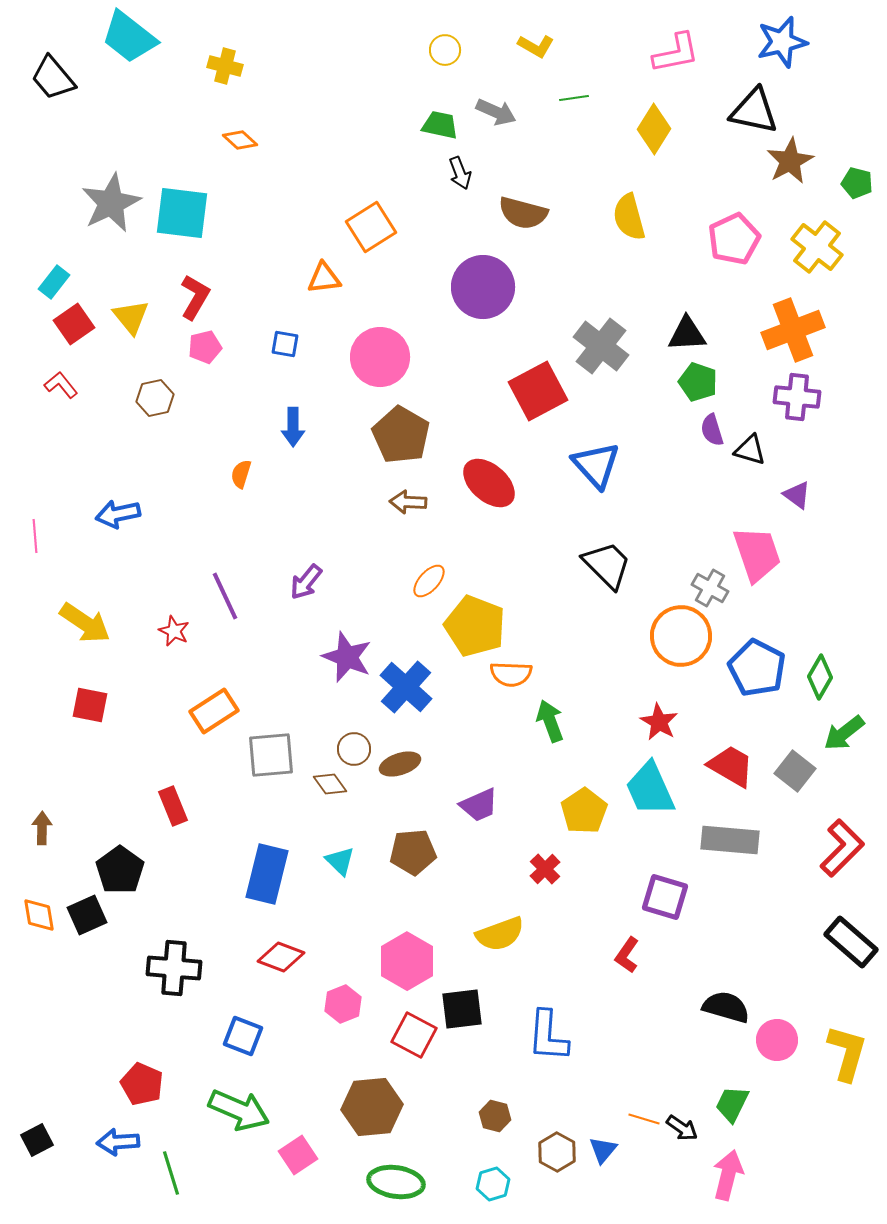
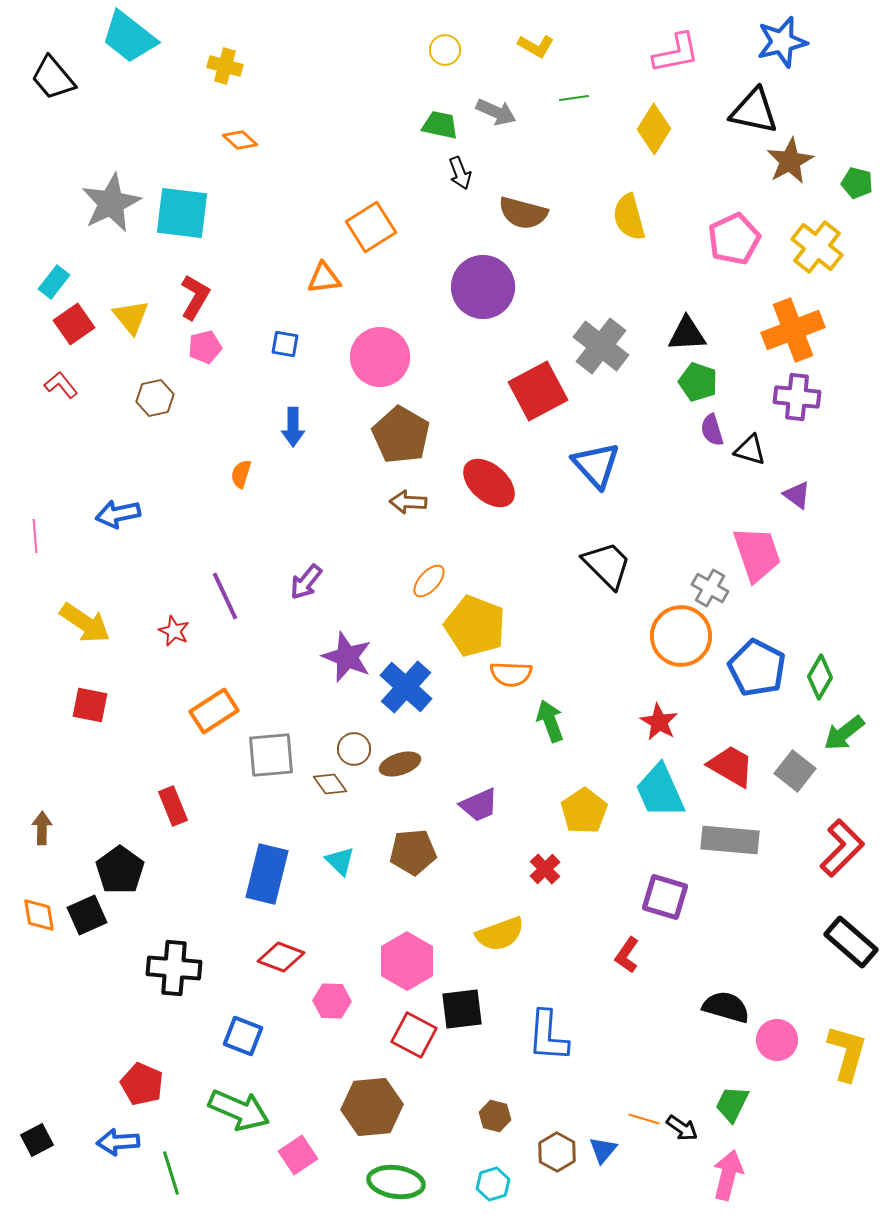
cyan trapezoid at (650, 789): moved 10 px right, 2 px down
pink hexagon at (343, 1004): moved 11 px left, 3 px up; rotated 24 degrees clockwise
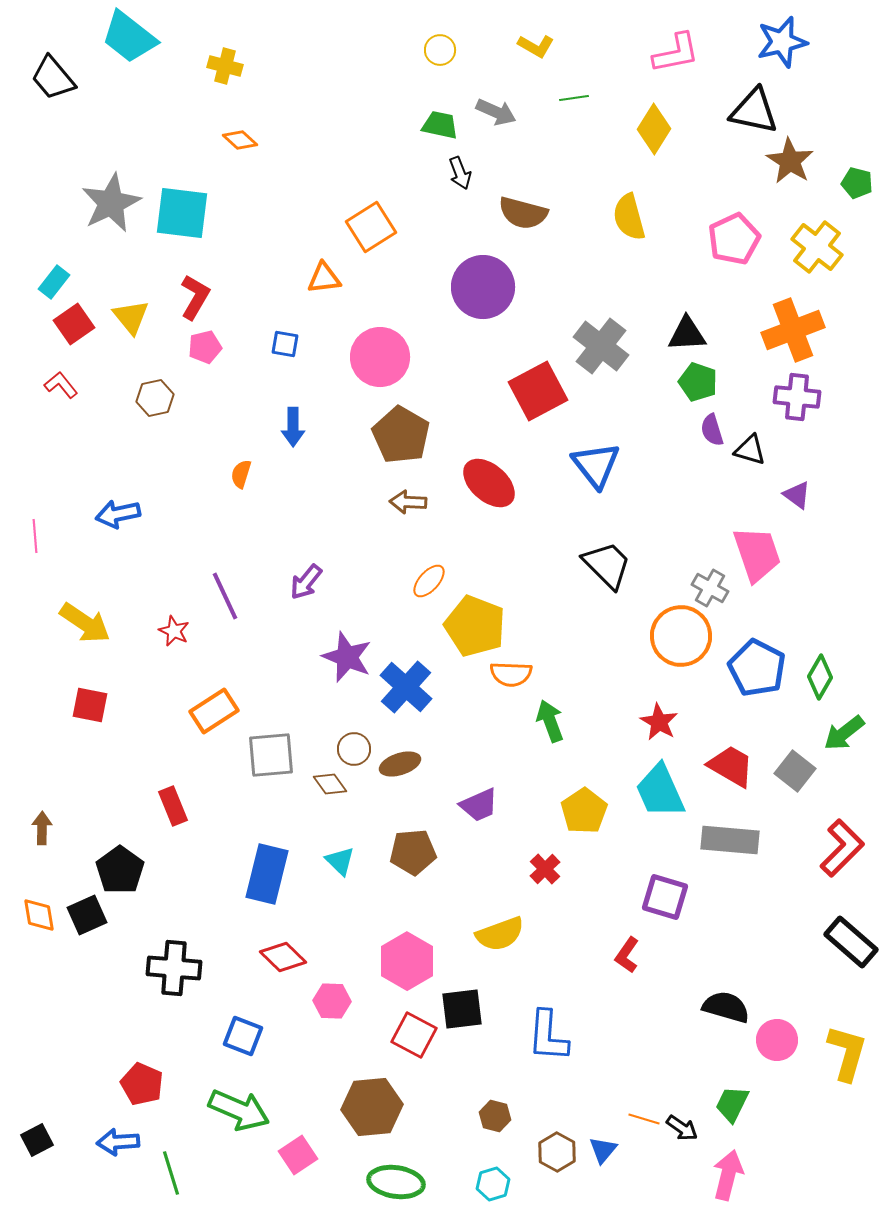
yellow circle at (445, 50): moved 5 px left
brown star at (790, 161): rotated 12 degrees counterclockwise
blue triangle at (596, 465): rotated 4 degrees clockwise
red diamond at (281, 957): moved 2 px right; rotated 24 degrees clockwise
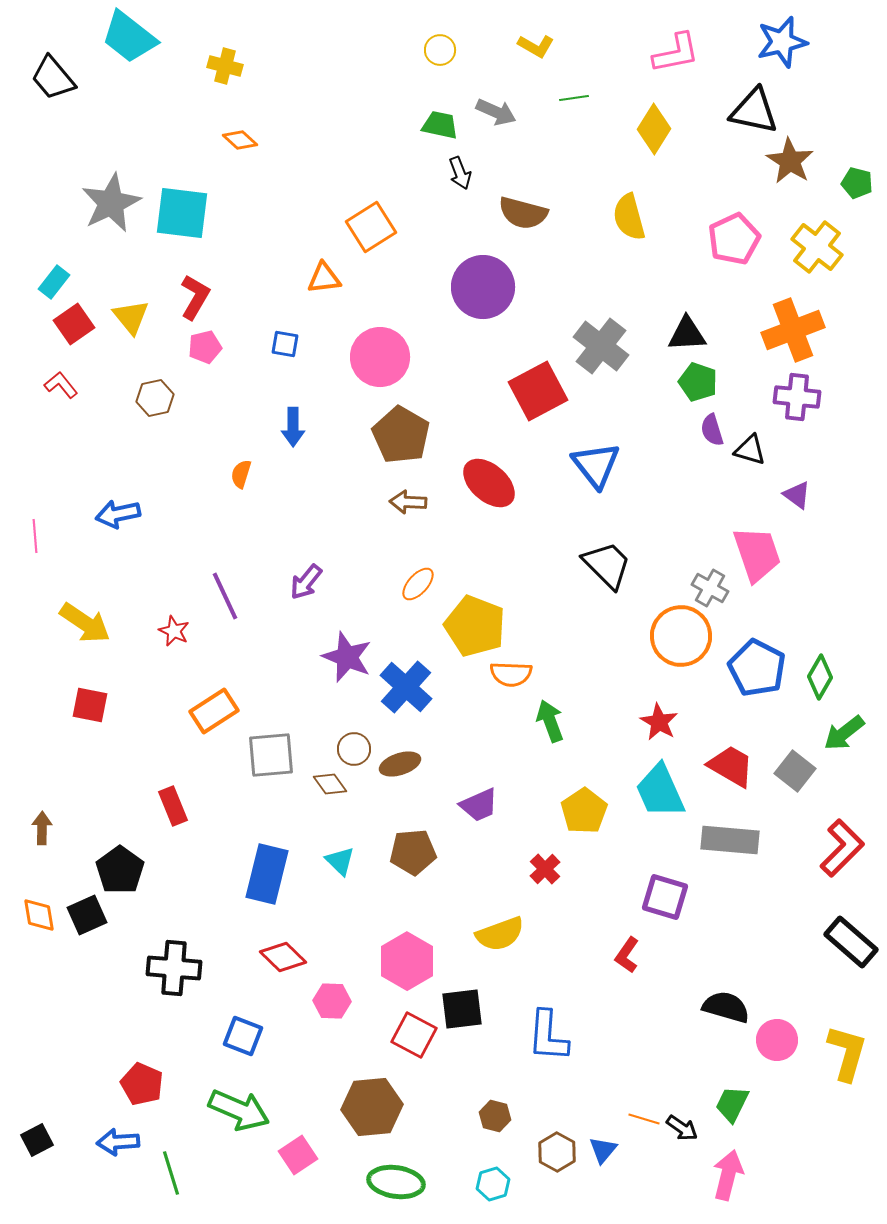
orange ellipse at (429, 581): moved 11 px left, 3 px down
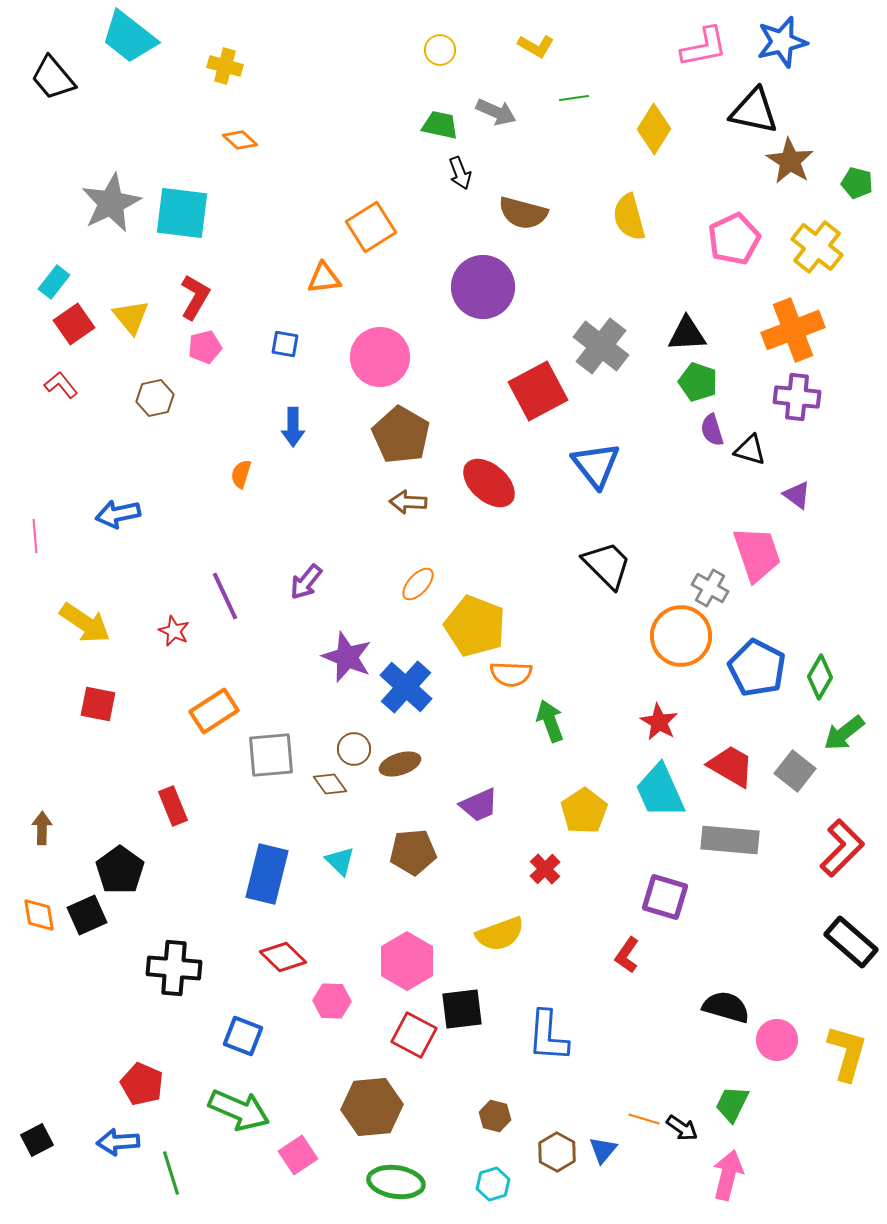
pink L-shape at (676, 53): moved 28 px right, 6 px up
red square at (90, 705): moved 8 px right, 1 px up
